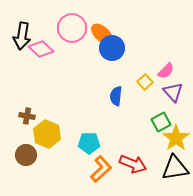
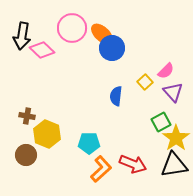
pink diamond: moved 1 px right, 1 px down
black triangle: moved 1 px left, 3 px up
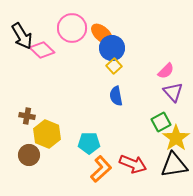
black arrow: rotated 40 degrees counterclockwise
yellow square: moved 31 px left, 16 px up
blue semicircle: rotated 18 degrees counterclockwise
brown circle: moved 3 px right
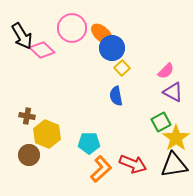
yellow square: moved 8 px right, 2 px down
purple triangle: rotated 20 degrees counterclockwise
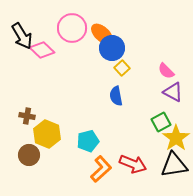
pink semicircle: rotated 90 degrees clockwise
cyan pentagon: moved 1 px left, 2 px up; rotated 15 degrees counterclockwise
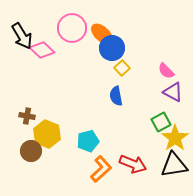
yellow star: moved 1 px left
brown circle: moved 2 px right, 4 px up
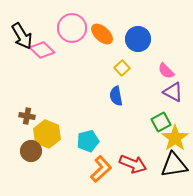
blue circle: moved 26 px right, 9 px up
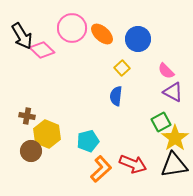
blue semicircle: rotated 18 degrees clockwise
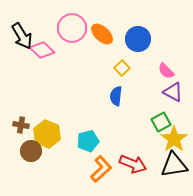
brown cross: moved 6 px left, 9 px down
yellow star: moved 1 px left, 1 px down
